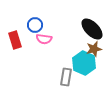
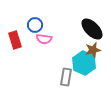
brown star: moved 1 px left, 1 px down
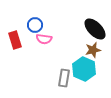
black ellipse: moved 3 px right
cyan hexagon: moved 6 px down
gray rectangle: moved 2 px left, 1 px down
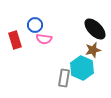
cyan hexagon: moved 2 px left, 1 px up
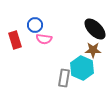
brown star: rotated 14 degrees clockwise
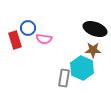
blue circle: moved 7 px left, 3 px down
black ellipse: rotated 25 degrees counterclockwise
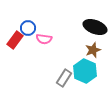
black ellipse: moved 2 px up
red rectangle: rotated 54 degrees clockwise
brown star: rotated 21 degrees counterclockwise
cyan hexagon: moved 3 px right, 3 px down
gray rectangle: rotated 24 degrees clockwise
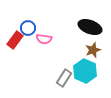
black ellipse: moved 5 px left
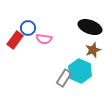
cyan hexagon: moved 5 px left
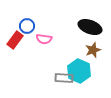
blue circle: moved 1 px left, 2 px up
cyan hexagon: moved 1 px left
gray rectangle: rotated 60 degrees clockwise
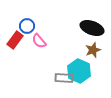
black ellipse: moved 2 px right, 1 px down
pink semicircle: moved 5 px left, 2 px down; rotated 42 degrees clockwise
